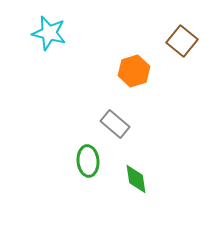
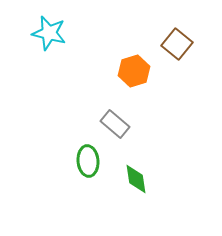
brown square: moved 5 px left, 3 px down
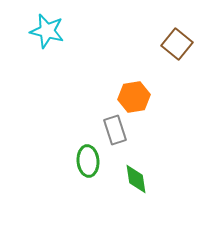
cyan star: moved 2 px left, 2 px up
orange hexagon: moved 26 px down; rotated 8 degrees clockwise
gray rectangle: moved 6 px down; rotated 32 degrees clockwise
